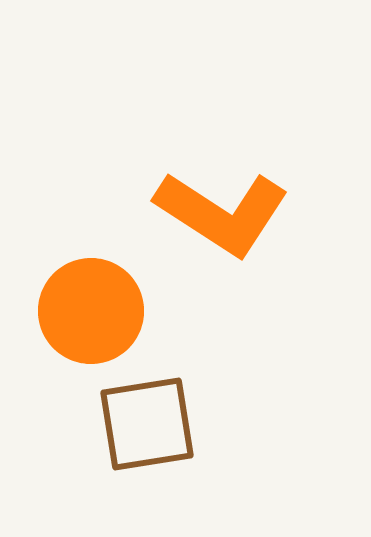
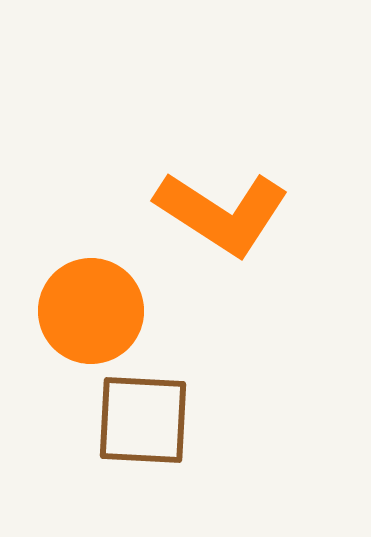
brown square: moved 4 px left, 4 px up; rotated 12 degrees clockwise
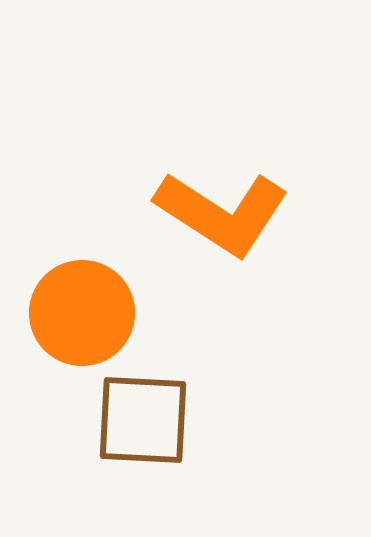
orange circle: moved 9 px left, 2 px down
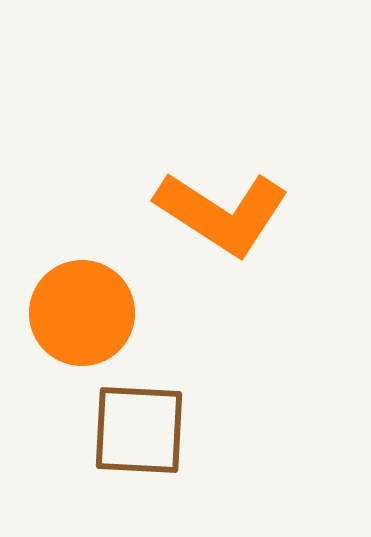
brown square: moved 4 px left, 10 px down
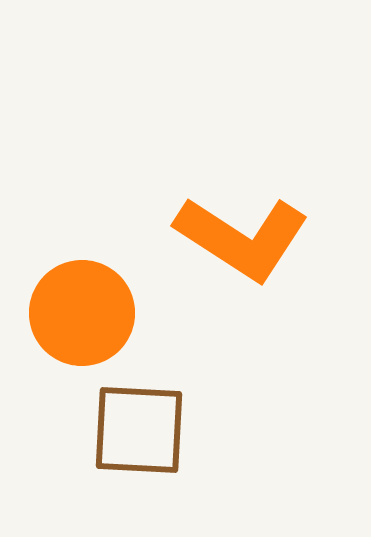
orange L-shape: moved 20 px right, 25 px down
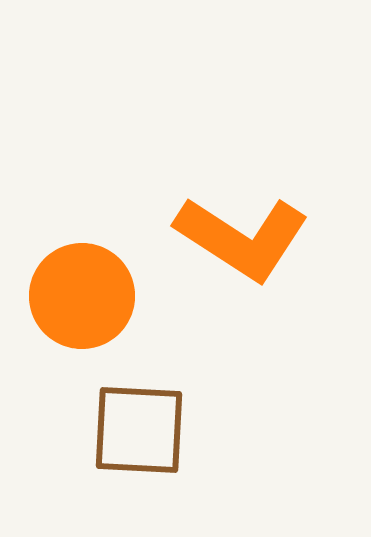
orange circle: moved 17 px up
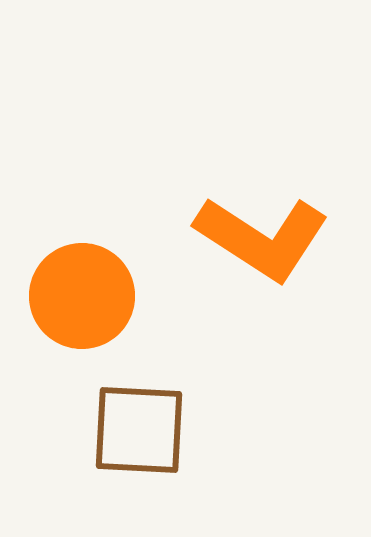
orange L-shape: moved 20 px right
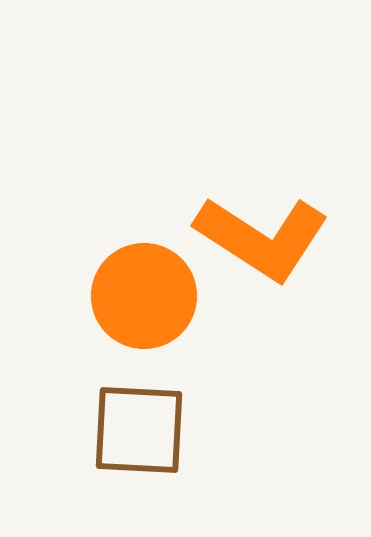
orange circle: moved 62 px right
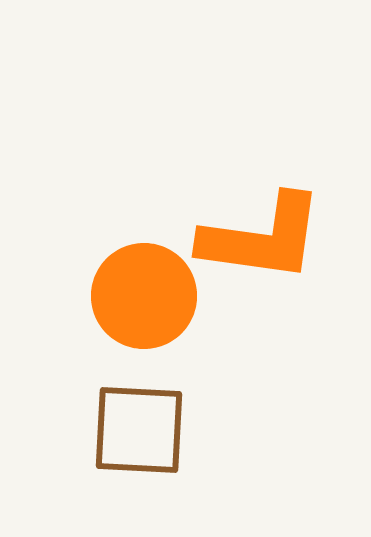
orange L-shape: rotated 25 degrees counterclockwise
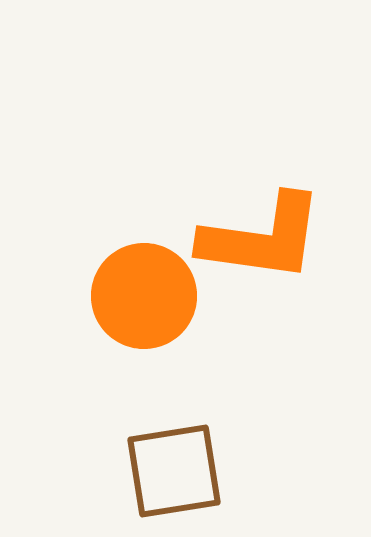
brown square: moved 35 px right, 41 px down; rotated 12 degrees counterclockwise
